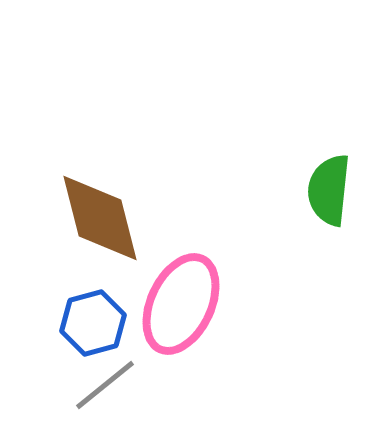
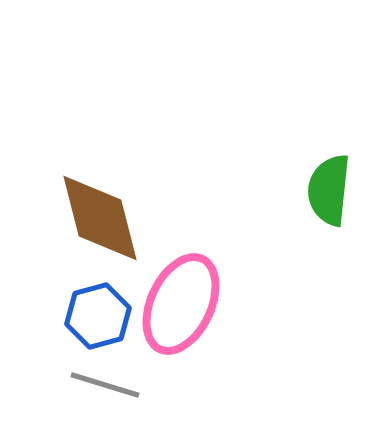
blue hexagon: moved 5 px right, 7 px up
gray line: rotated 56 degrees clockwise
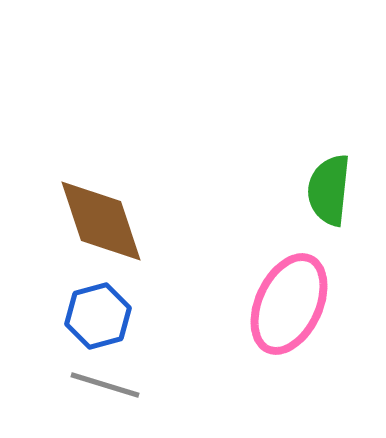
brown diamond: moved 1 px right, 3 px down; rotated 4 degrees counterclockwise
pink ellipse: moved 108 px right
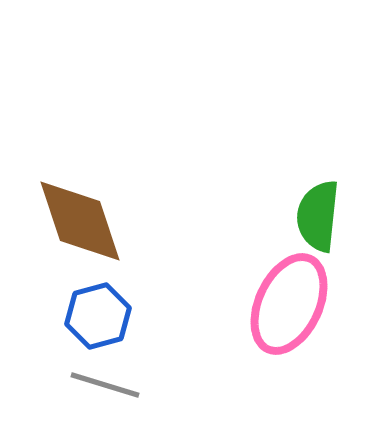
green semicircle: moved 11 px left, 26 px down
brown diamond: moved 21 px left
